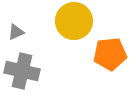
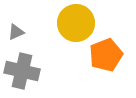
yellow circle: moved 2 px right, 2 px down
orange pentagon: moved 4 px left, 1 px down; rotated 16 degrees counterclockwise
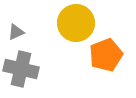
gray cross: moved 1 px left, 2 px up
